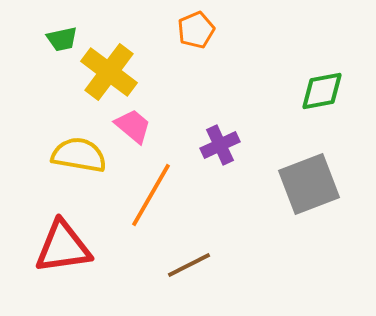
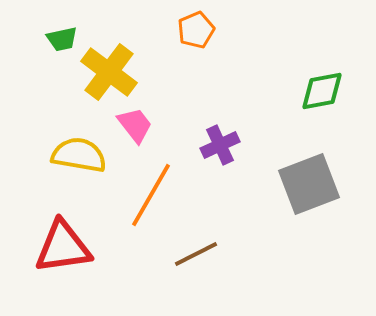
pink trapezoid: moved 2 px right, 1 px up; rotated 12 degrees clockwise
brown line: moved 7 px right, 11 px up
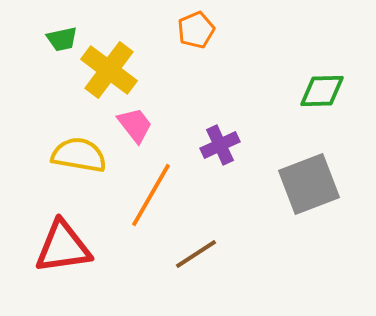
yellow cross: moved 2 px up
green diamond: rotated 9 degrees clockwise
brown line: rotated 6 degrees counterclockwise
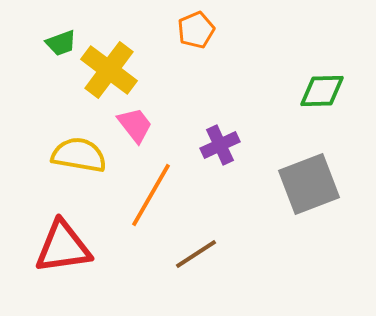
green trapezoid: moved 1 px left, 4 px down; rotated 8 degrees counterclockwise
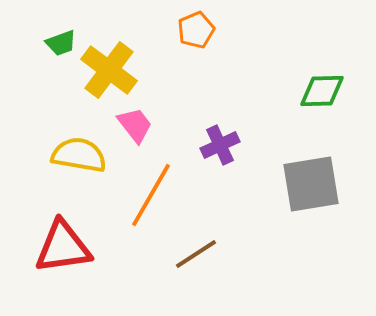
gray square: moved 2 px right; rotated 12 degrees clockwise
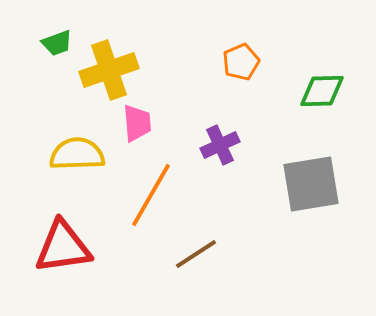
orange pentagon: moved 45 px right, 32 px down
green trapezoid: moved 4 px left
yellow cross: rotated 34 degrees clockwise
pink trapezoid: moved 2 px right, 2 px up; rotated 33 degrees clockwise
yellow semicircle: moved 2 px left, 1 px up; rotated 12 degrees counterclockwise
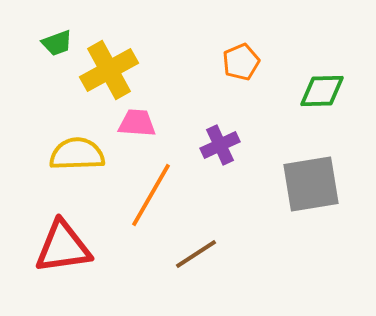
yellow cross: rotated 10 degrees counterclockwise
pink trapezoid: rotated 81 degrees counterclockwise
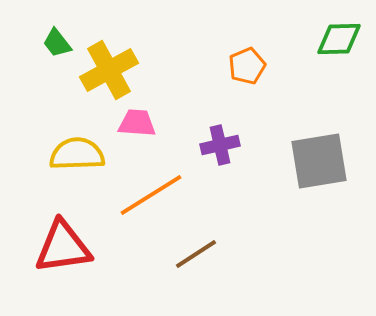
green trapezoid: rotated 72 degrees clockwise
orange pentagon: moved 6 px right, 4 px down
green diamond: moved 17 px right, 52 px up
purple cross: rotated 12 degrees clockwise
gray square: moved 8 px right, 23 px up
orange line: rotated 28 degrees clockwise
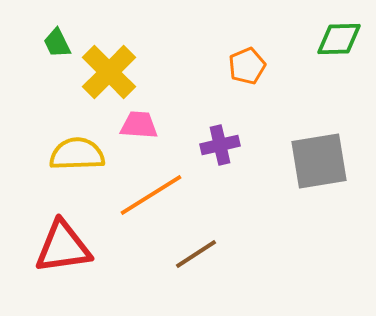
green trapezoid: rotated 12 degrees clockwise
yellow cross: moved 2 px down; rotated 16 degrees counterclockwise
pink trapezoid: moved 2 px right, 2 px down
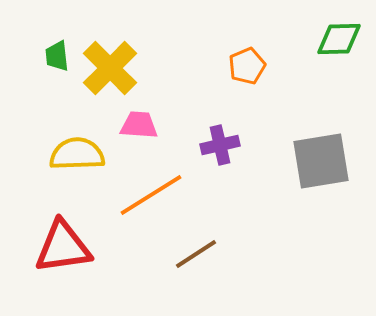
green trapezoid: moved 13 px down; rotated 20 degrees clockwise
yellow cross: moved 1 px right, 4 px up
gray square: moved 2 px right
